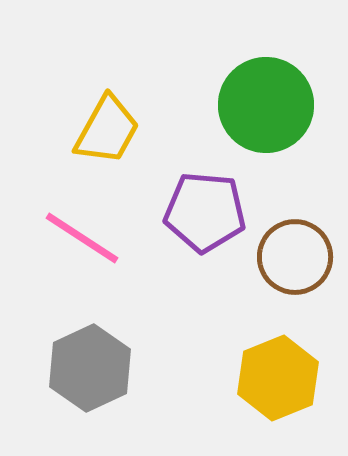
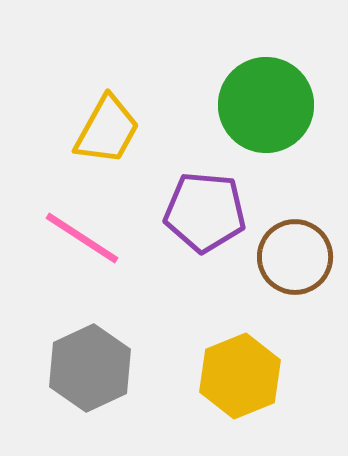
yellow hexagon: moved 38 px left, 2 px up
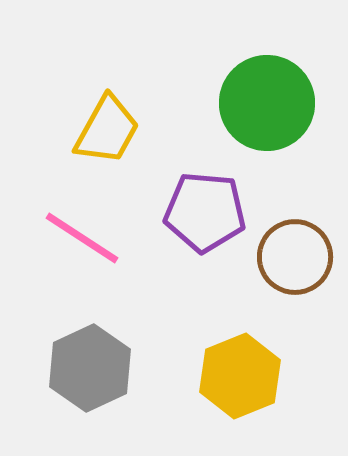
green circle: moved 1 px right, 2 px up
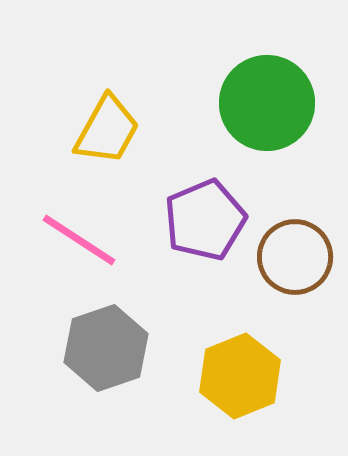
purple pentagon: moved 8 px down; rotated 28 degrees counterclockwise
pink line: moved 3 px left, 2 px down
gray hexagon: moved 16 px right, 20 px up; rotated 6 degrees clockwise
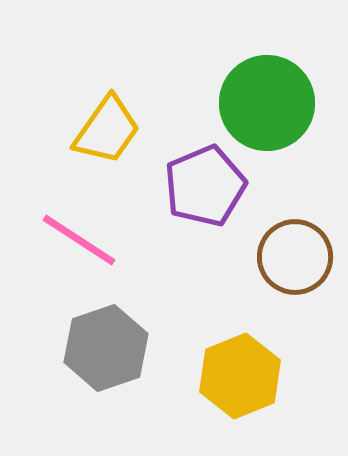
yellow trapezoid: rotated 6 degrees clockwise
purple pentagon: moved 34 px up
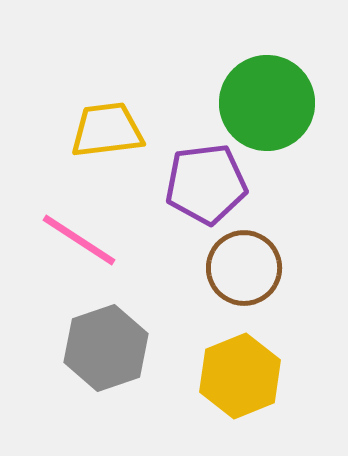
yellow trapezoid: rotated 132 degrees counterclockwise
purple pentagon: moved 1 px right, 2 px up; rotated 16 degrees clockwise
brown circle: moved 51 px left, 11 px down
